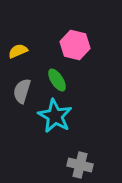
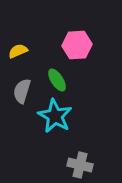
pink hexagon: moved 2 px right; rotated 16 degrees counterclockwise
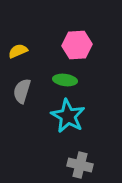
green ellipse: moved 8 px right; rotated 50 degrees counterclockwise
cyan star: moved 13 px right
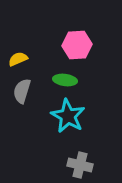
yellow semicircle: moved 8 px down
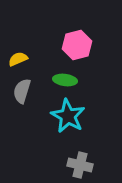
pink hexagon: rotated 12 degrees counterclockwise
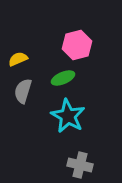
green ellipse: moved 2 px left, 2 px up; rotated 30 degrees counterclockwise
gray semicircle: moved 1 px right
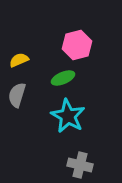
yellow semicircle: moved 1 px right, 1 px down
gray semicircle: moved 6 px left, 4 px down
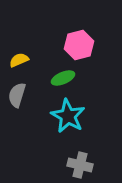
pink hexagon: moved 2 px right
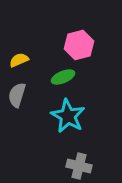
green ellipse: moved 1 px up
gray cross: moved 1 px left, 1 px down
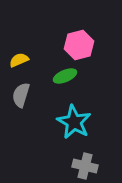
green ellipse: moved 2 px right, 1 px up
gray semicircle: moved 4 px right
cyan star: moved 6 px right, 6 px down
gray cross: moved 6 px right
